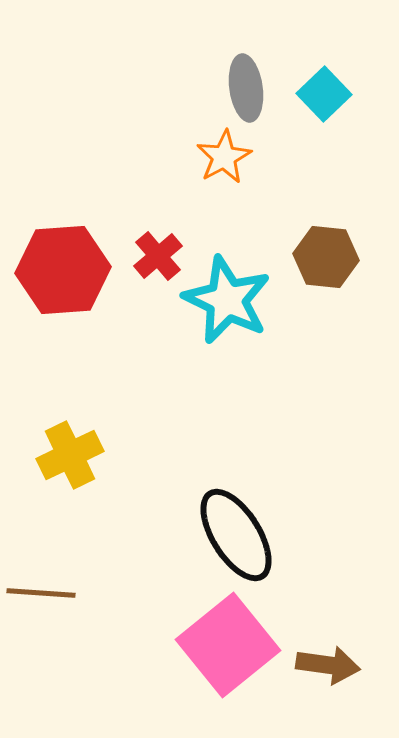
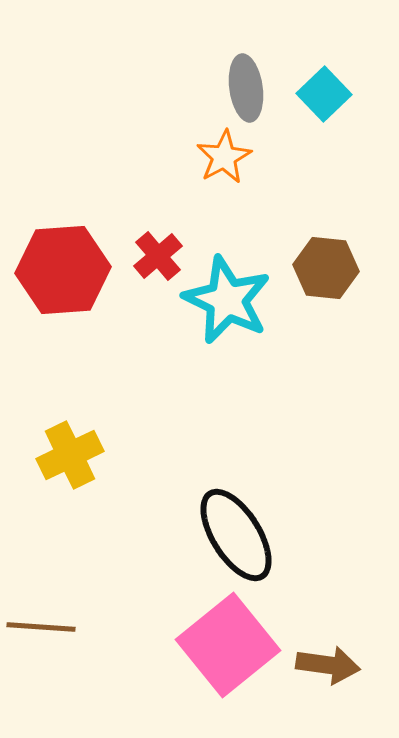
brown hexagon: moved 11 px down
brown line: moved 34 px down
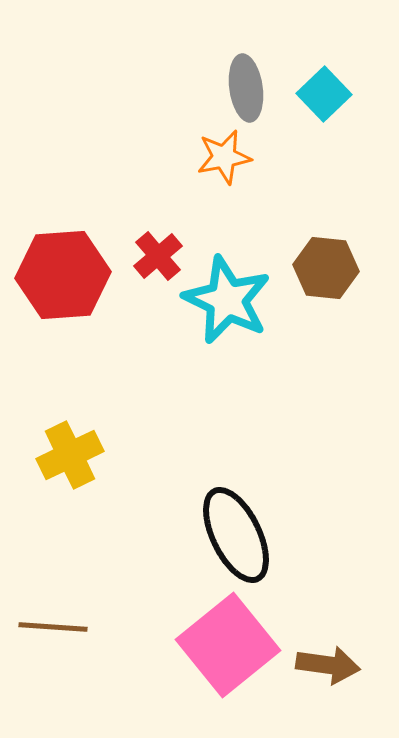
orange star: rotated 18 degrees clockwise
red hexagon: moved 5 px down
black ellipse: rotated 6 degrees clockwise
brown line: moved 12 px right
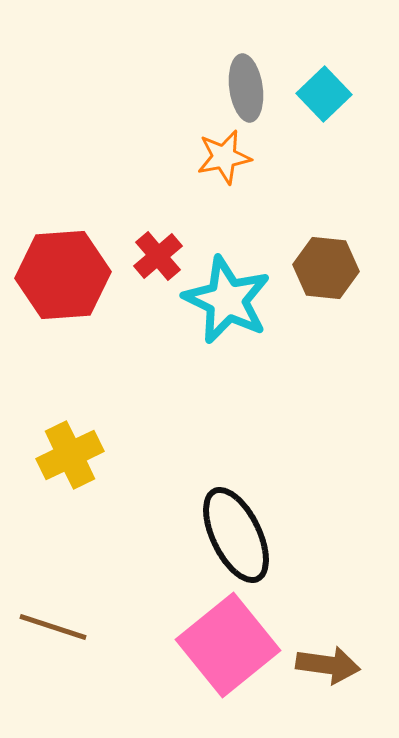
brown line: rotated 14 degrees clockwise
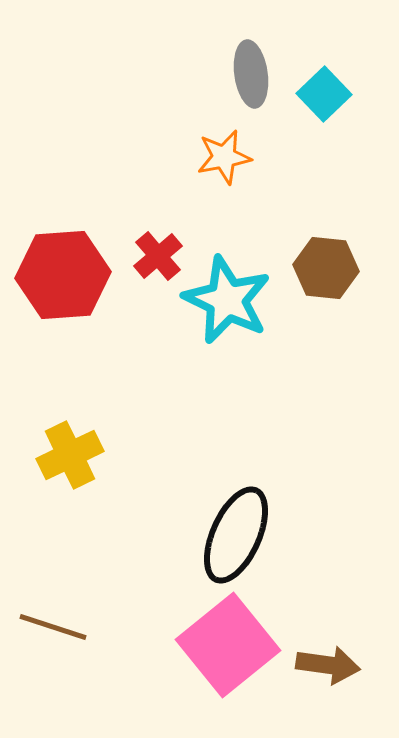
gray ellipse: moved 5 px right, 14 px up
black ellipse: rotated 50 degrees clockwise
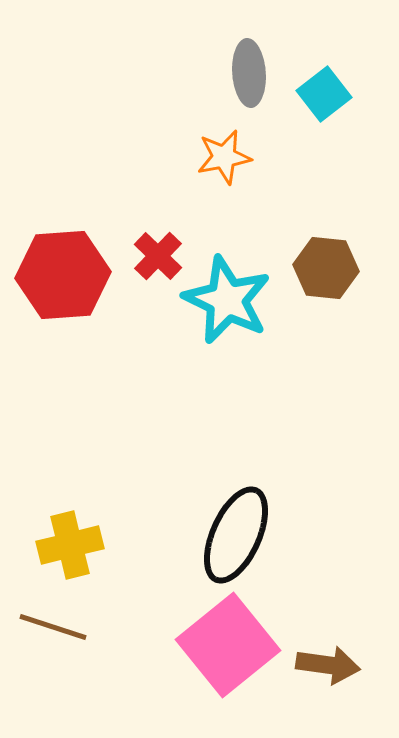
gray ellipse: moved 2 px left, 1 px up; rotated 4 degrees clockwise
cyan square: rotated 6 degrees clockwise
red cross: rotated 6 degrees counterclockwise
yellow cross: moved 90 px down; rotated 12 degrees clockwise
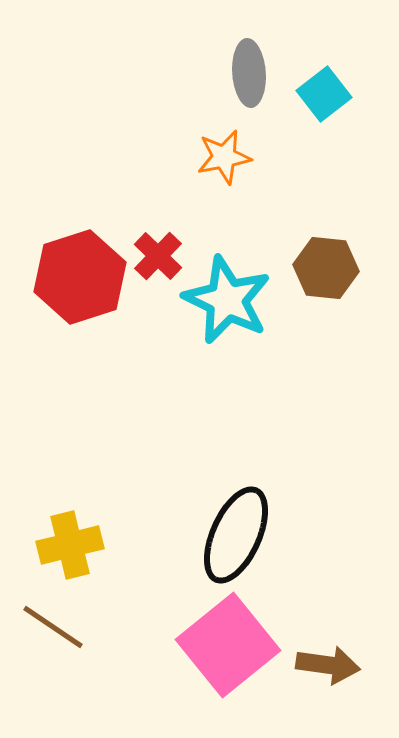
red hexagon: moved 17 px right, 2 px down; rotated 14 degrees counterclockwise
brown line: rotated 16 degrees clockwise
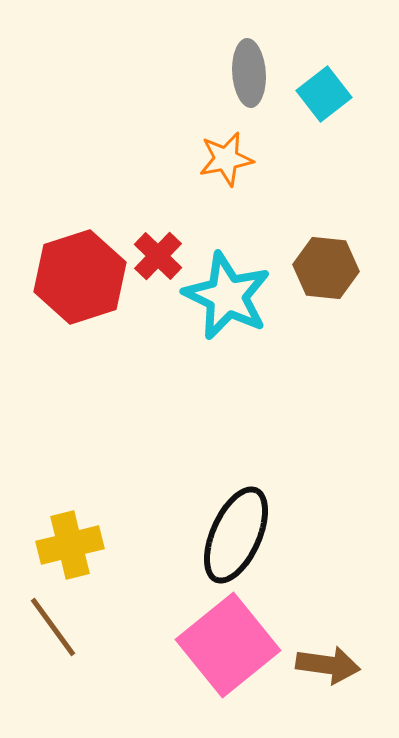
orange star: moved 2 px right, 2 px down
cyan star: moved 4 px up
brown line: rotated 20 degrees clockwise
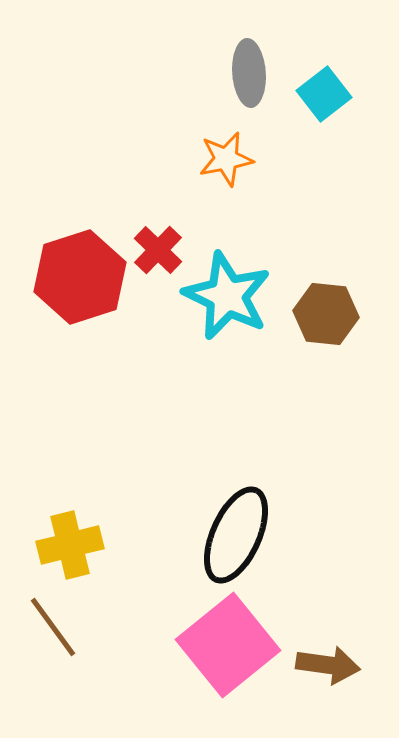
red cross: moved 6 px up
brown hexagon: moved 46 px down
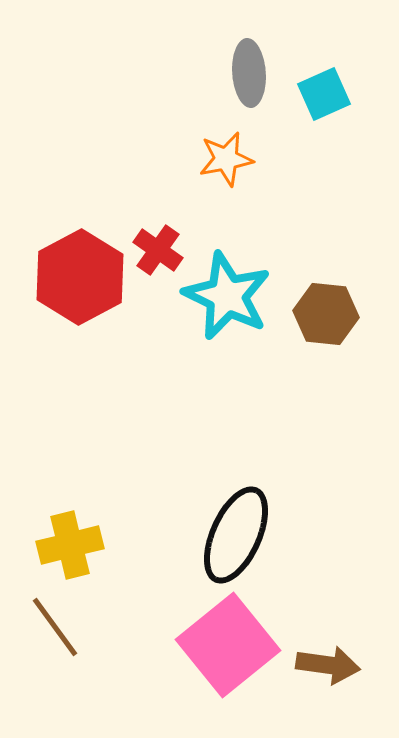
cyan square: rotated 14 degrees clockwise
red cross: rotated 9 degrees counterclockwise
red hexagon: rotated 10 degrees counterclockwise
brown line: moved 2 px right
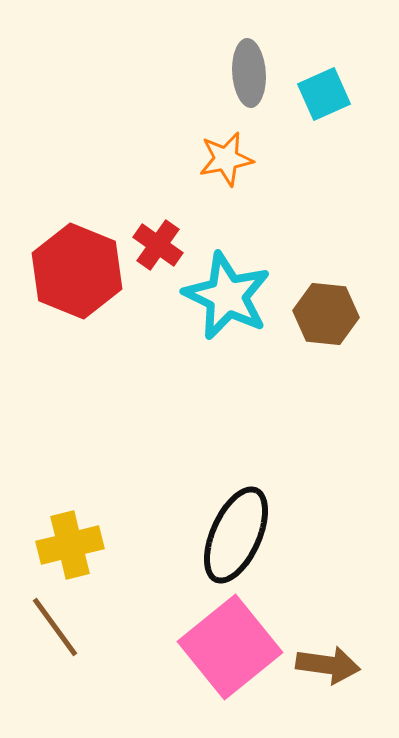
red cross: moved 5 px up
red hexagon: moved 3 px left, 6 px up; rotated 10 degrees counterclockwise
pink square: moved 2 px right, 2 px down
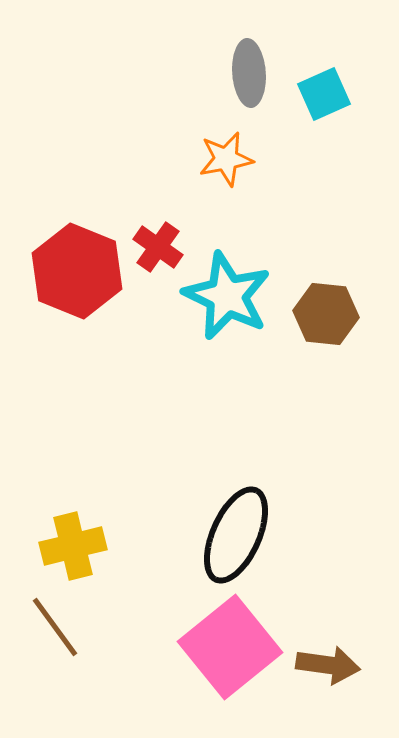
red cross: moved 2 px down
yellow cross: moved 3 px right, 1 px down
